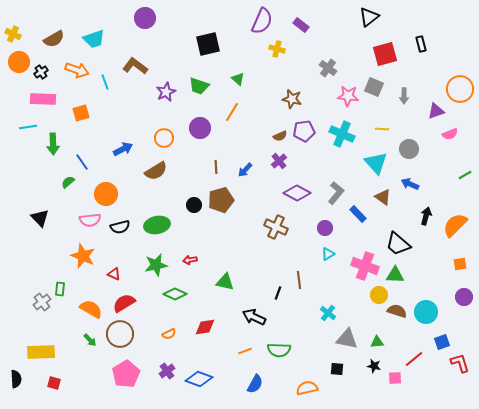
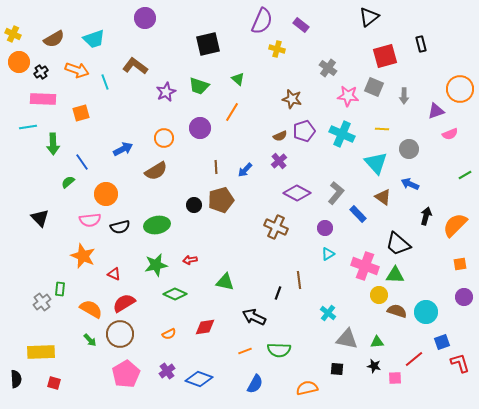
red square at (385, 54): moved 2 px down
purple pentagon at (304, 131): rotated 10 degrees counterclockwise
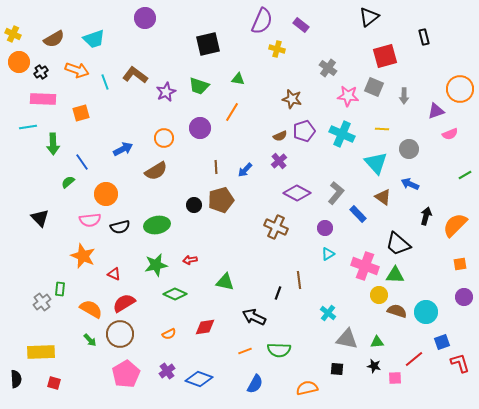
black rectangle at (421, 44): moved 3 px right, 7 px up
brown L-shape at (135, 66): moved 9 px down
green triangle at (238, 79): rotated 32 degrees counterclockwise
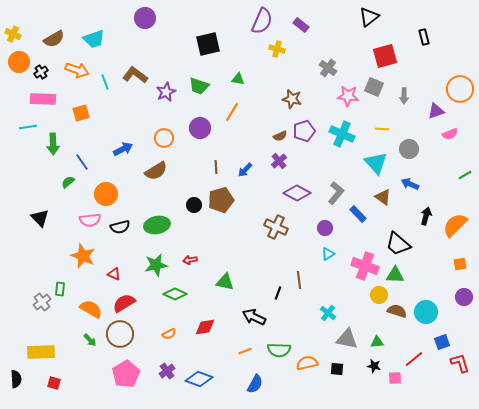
orange semicircle at (307, 388): moved 25 px up
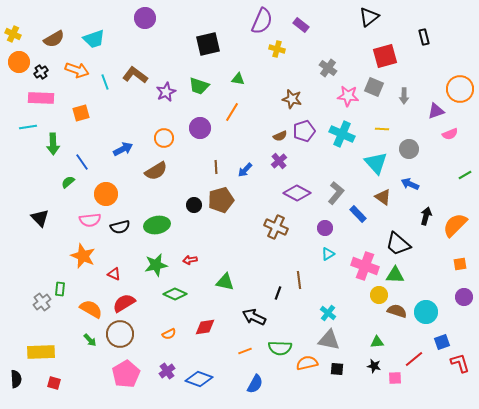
pink rectangle at (43, 99): moved 2 px left, 1 px up
gray triangle at (347, 339): moved 18 px left, 1 px down
green semicircle at (279, 350): moved 1 px right, 2 px up
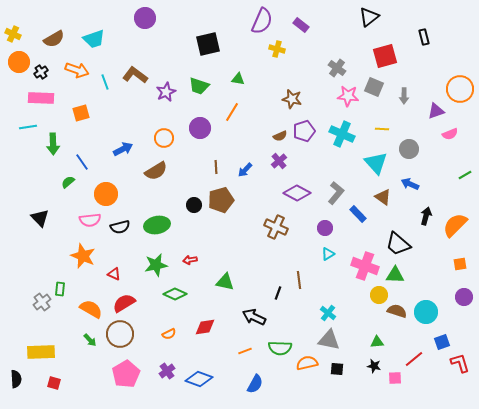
gray cross at (328, 68): moved 9 px right
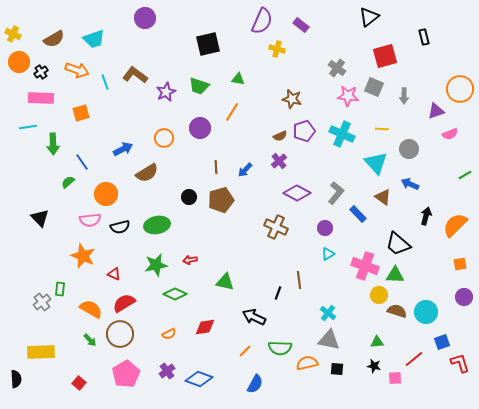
brown semicircle at (156, 171): moved 9 px left, 2 px down
black circle at (194, 205): moved 5 px left, 8 px up
orange line at (245, 351): rotated 24 degrees counterclockwise
red square at (54, 383): moved 25 px right; rotated 24 degrees clockwise
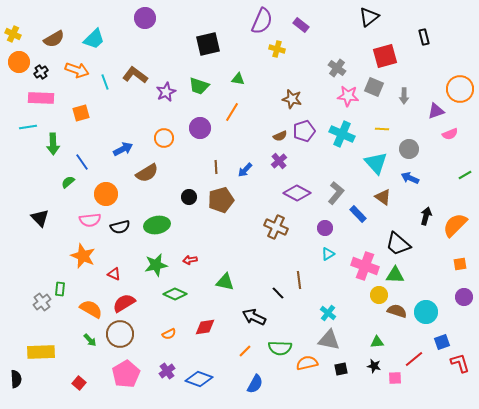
cyan trapezoid at (94, 39): rotated 25 degrees counterclockwise
blue arrow at (410, 184): moved 6 px up
black line at (278, 293): rotated 64 degrees counterclockwise
black square at (337, 369): moved 4 px right; rotated 16 degrees counterclockwise
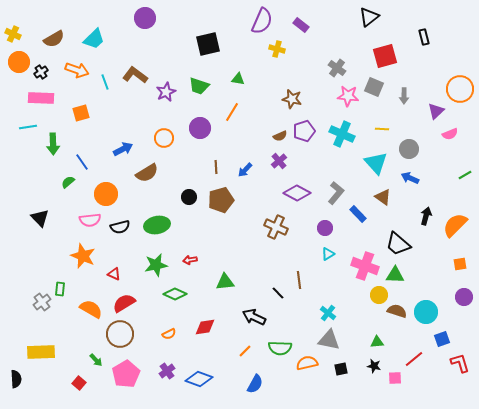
purple triangle at (436, 111): rotated 24 degrees counterclockwise
green triangle at (225, 282): rotated 18 degrees counterclockwise
green arrow at (90, 340): moved 6 px right, 20 px down
blue square at (442, 342): moved 3 px up
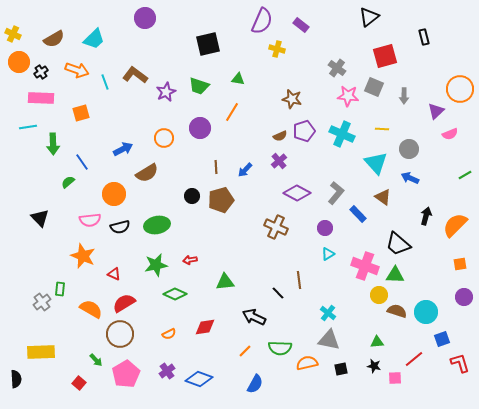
orange circle at (106, 194): moved 8 px right
black circle at (189, 197): moved 3 px right, 1 px up
